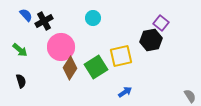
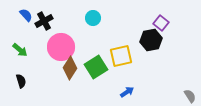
blue arrow: moved 2 px right
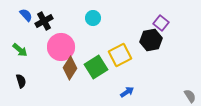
yellow square: moved 1 px left, 1 px up; rotated 15 degrees counterclockwise
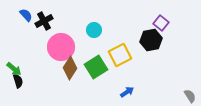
cyan circle: moved 1 px right, 12 px down
green arrow: moved 6 px left, 19 px down
black semicircle: moved 3 px left
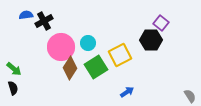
blue semicircle: rotated 56 degrees counterclockwise
cyan circle: moved 6 px left, 13 px down
black hexagon: rotated 10 degrees clockwise
black semicircle: moved 5 px left, 7 px down
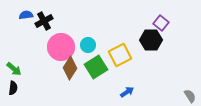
cyan circle: moved 2 px down
black semicircle: rotated 24 degrees clockwise
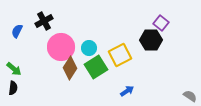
blue semicircle: moved 9 px left, 16 px down; rotated 56 degrees counterclockwise
cyan circle: moved 1 px right, 3 px down
blue arrow: moved 1 px up
gray semicircle: rotated 24 degrees counterclockwise
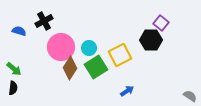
blue semicircle: moved 2 px right; rotated 80 degrees clockwise
